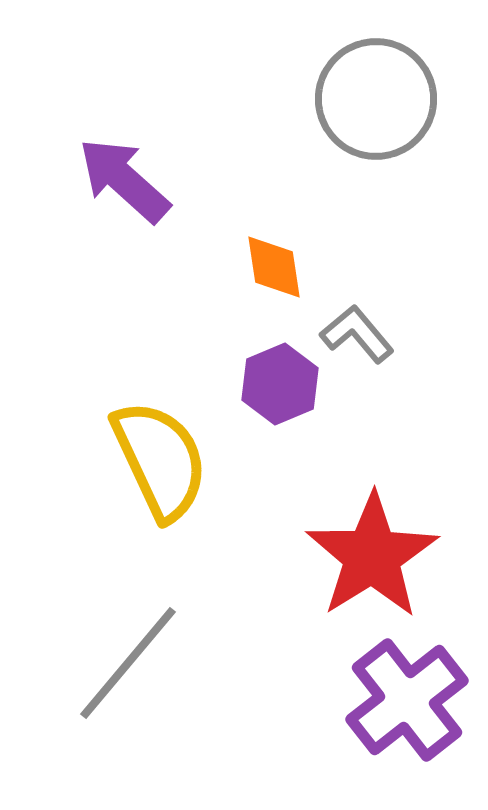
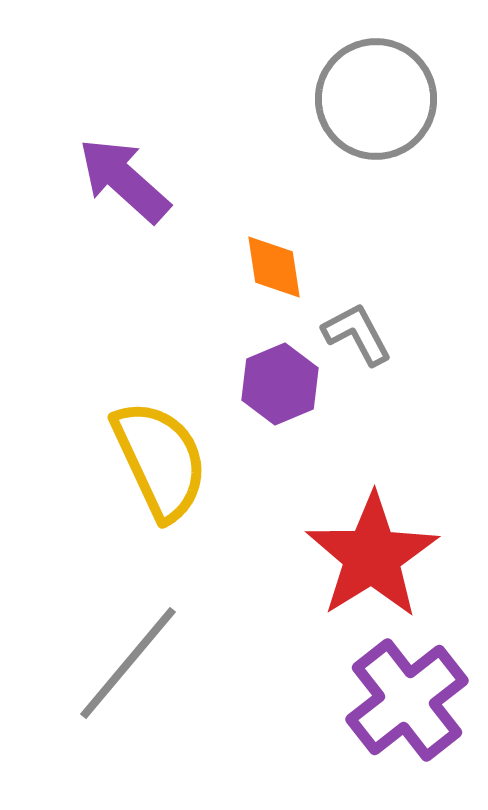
gray L-shape: rotated 12 degrees clockwise
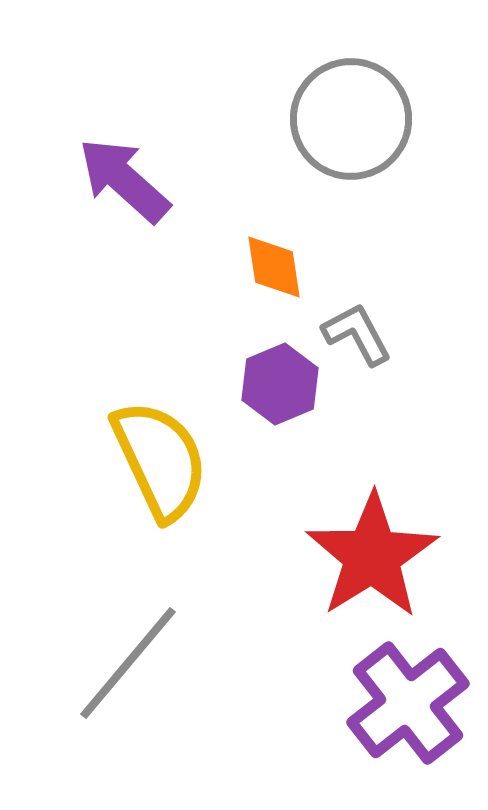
gray circle: moved 25 px left, 20 px down
purple cross: moved 1 px right, 3 px down
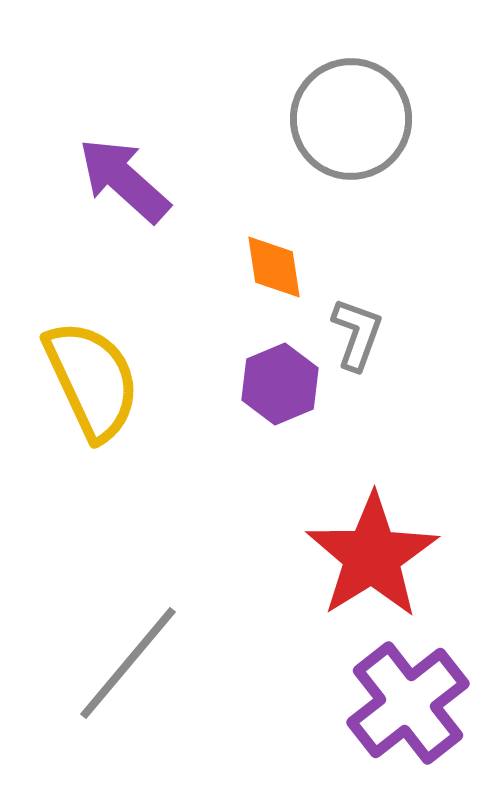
gray L-shape: rotated 48 degrees clockwise
yellow semicircle: moved 68 px left, 80 px up
